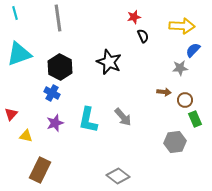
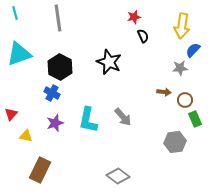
yellow arrow: rotated 95 degrees clockwise
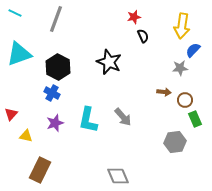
cyan line: rotated 48 degrees counterclockwise
gray line: moved 2 px left, 1 px down; rotated 28 degrees clockwise
black hexagon: moved 2 px left
gray diamond: rotated 30 degrees clockwise
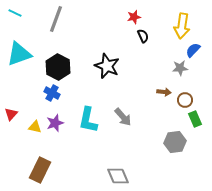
black star: moved 2 px left, 4 px down
yellow triangle: moved 9 px right, 9 px up
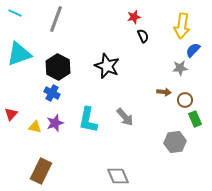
gray arrow: moved 2 px right
brown rectangle: moved 1 px right, 1 px down
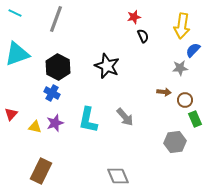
cyan triangle: moved 2 px left
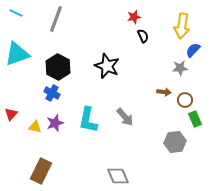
cyan line: moved 1 px right
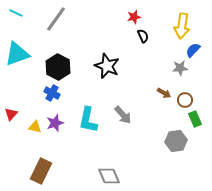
gray line: rotated 16 degrees clockwise
brown arrow: moved 1 px down; rotated 24 degrees clockwise
gray arrow: moved 2 px left, 2 px up
gray hexagon: moved 1 px right, 1 px up
gray diamond: moved 9 px left
